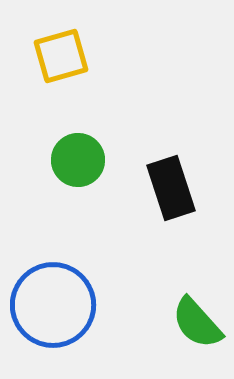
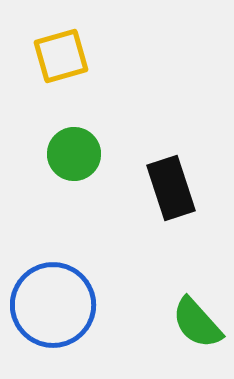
green circle: moved 4 px left, 6 px up
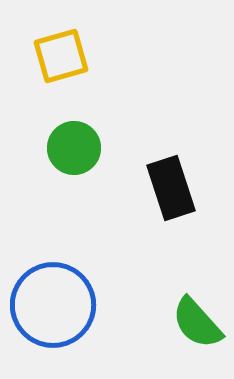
green circle: moved 6 px up
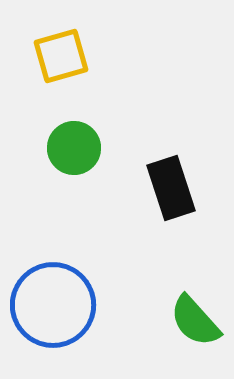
green semicircle: moved 2 px left, 2 px up
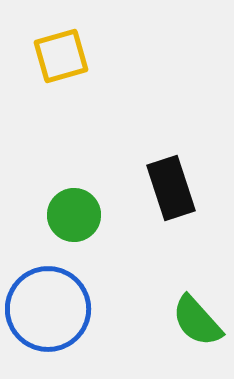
green circle: moved 67 px down
blue circle: moved 5 px left, 4 px down
green semicircle: moved 2 px right
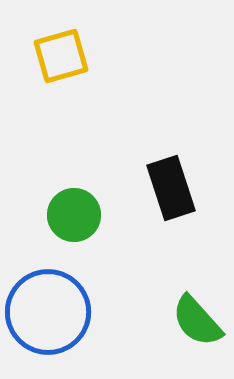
blue circle: moved 3 px down
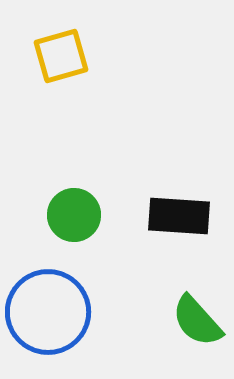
black rectangle: moved 8 px right, 28 px down; rotated 68 degrees counterclockwise
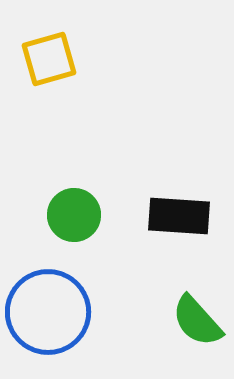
yellow square: moved 12 px left, 3 px down
